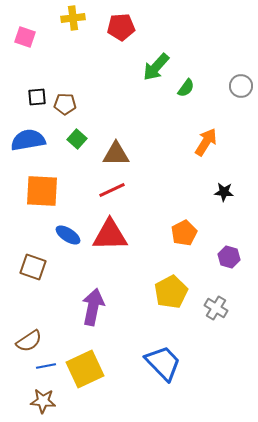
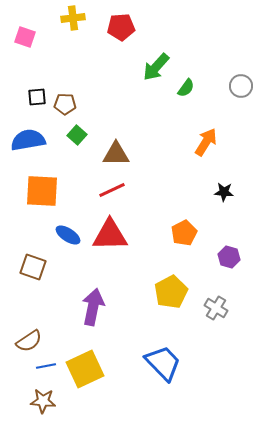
green square: moved 4 px up
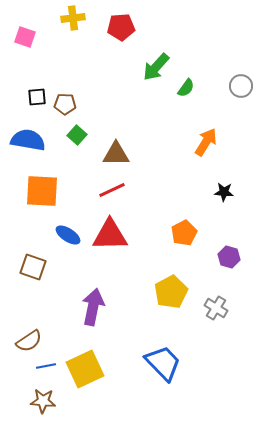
blue semicircle: rotated 20 degrees clockwise
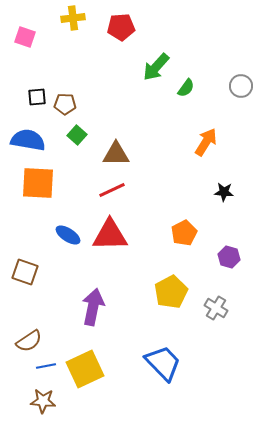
orange square: moved 4 px left, 8 px up
brown square: moved 8 px left, 5 px down
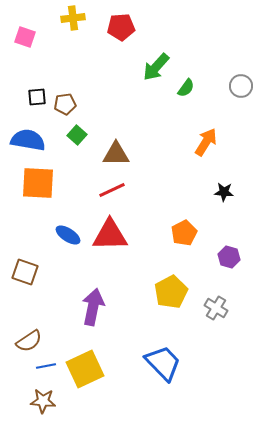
brown pentagon: rotated 10 degrees counterclockwise
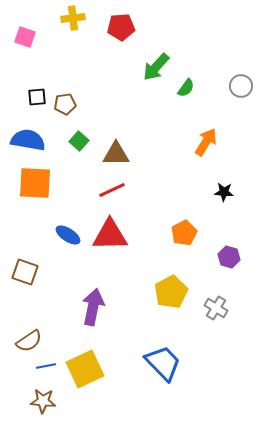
green square: moved 2 px right, 6 px down
orange square: moved 3 px left
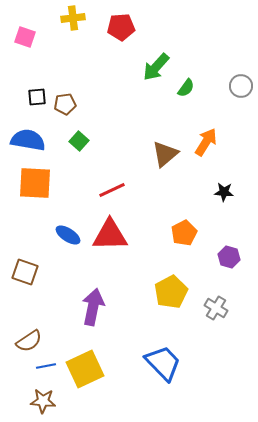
brown triangle: moved 49 px right; rotated 40 degrees counterclockwise
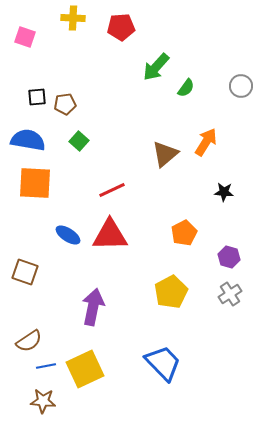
yellow cross: rotated 10 degrees clockwise
gray cross: moved 14 px right, 14 px up; rotated 25 degrees clockwise
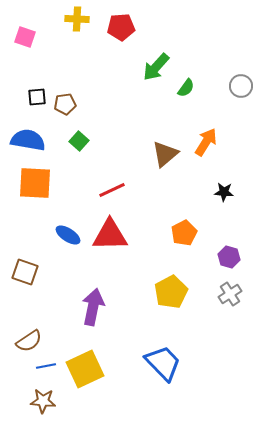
yellow cross: moved 4 px right, 1 px down
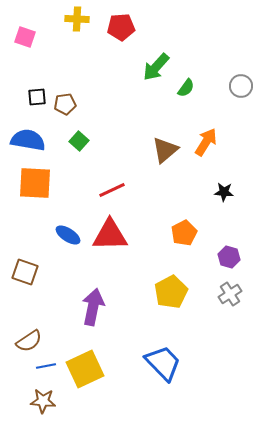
brown triangle: moved 4 px up
